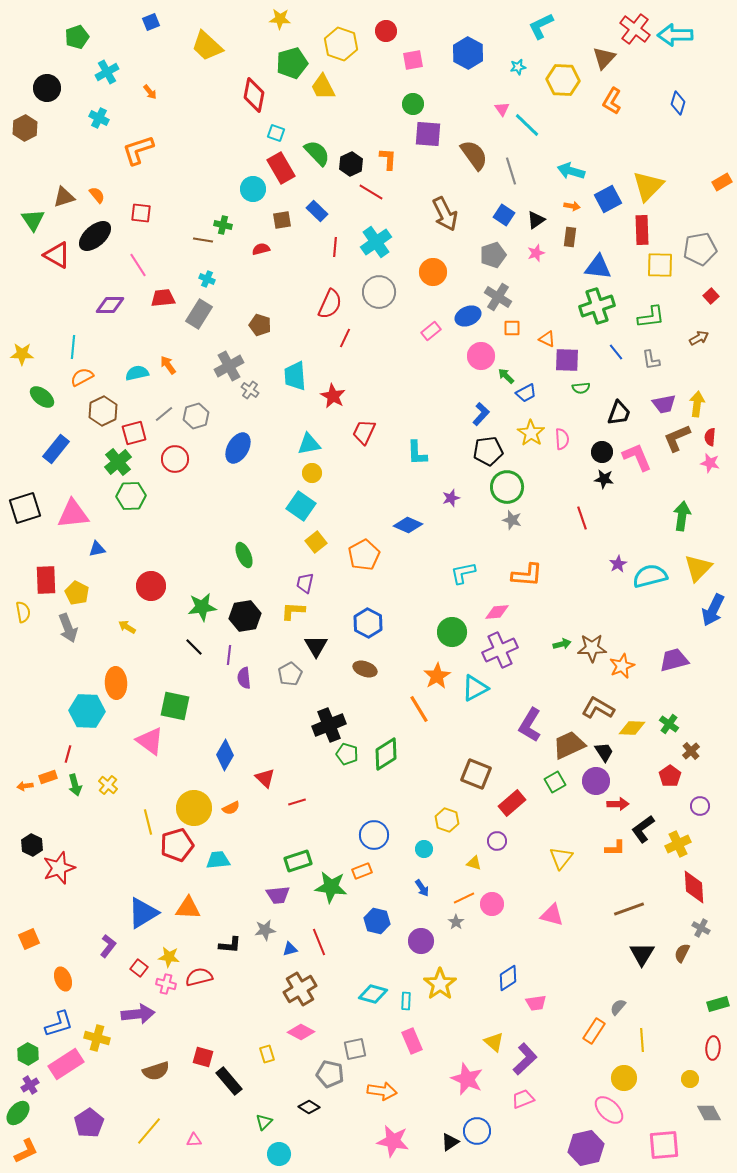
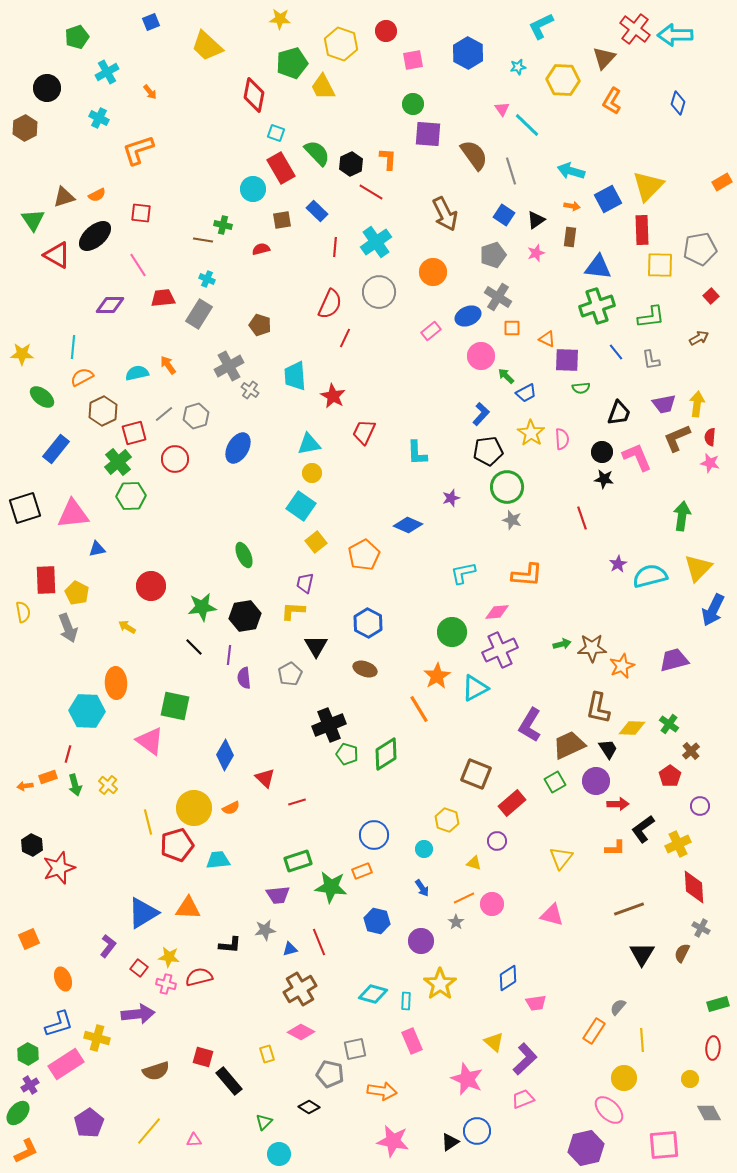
orange semicircle at (97, 195): rotated 102 degrees clockwise
brown L-shape at (598, 708): rotated 108 degrees counterclockwise
black trapezoid at (604, 752): moved 4 px right, 3 px up
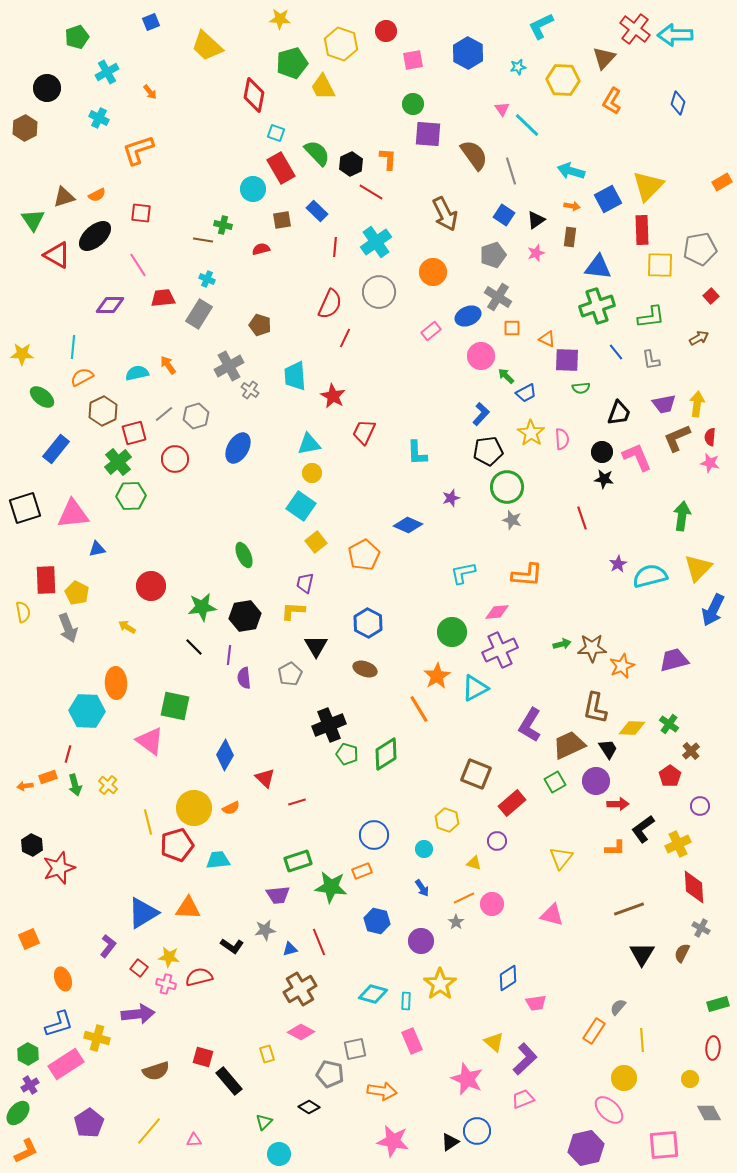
brown L-shape at (598, 708): moved 3 px left
black L-shape at (230, 945): moved 2 px right, 1 px down; rotated 30 degrees clockwise
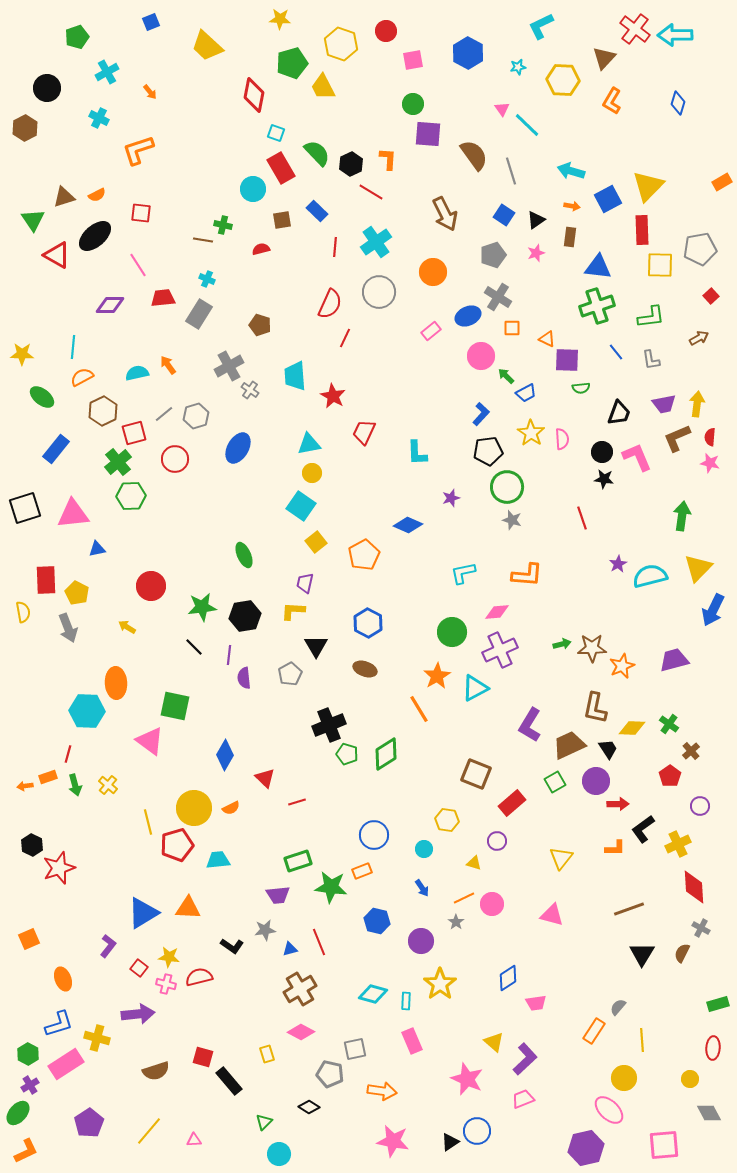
yellow hexagon at (447, 820): rotated 10 degrees counterclockwise
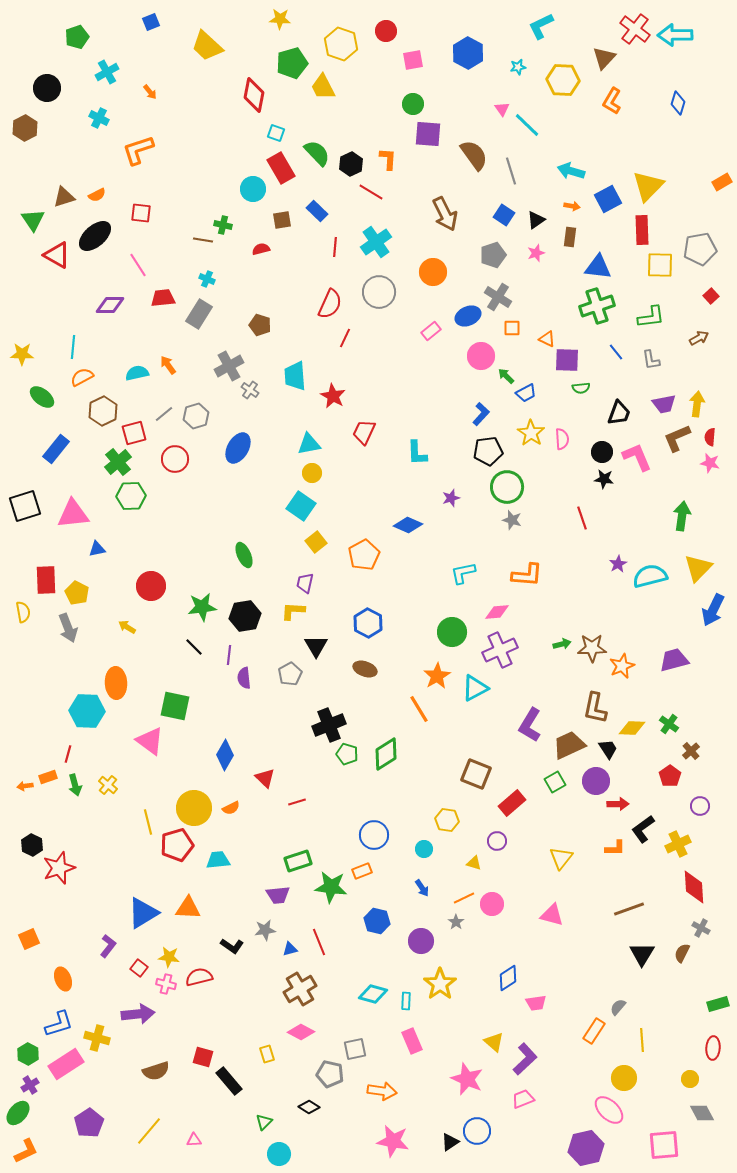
black square at (25, 508): moved 2 px up
gray diamond at (709, 1113): moved 7 px left
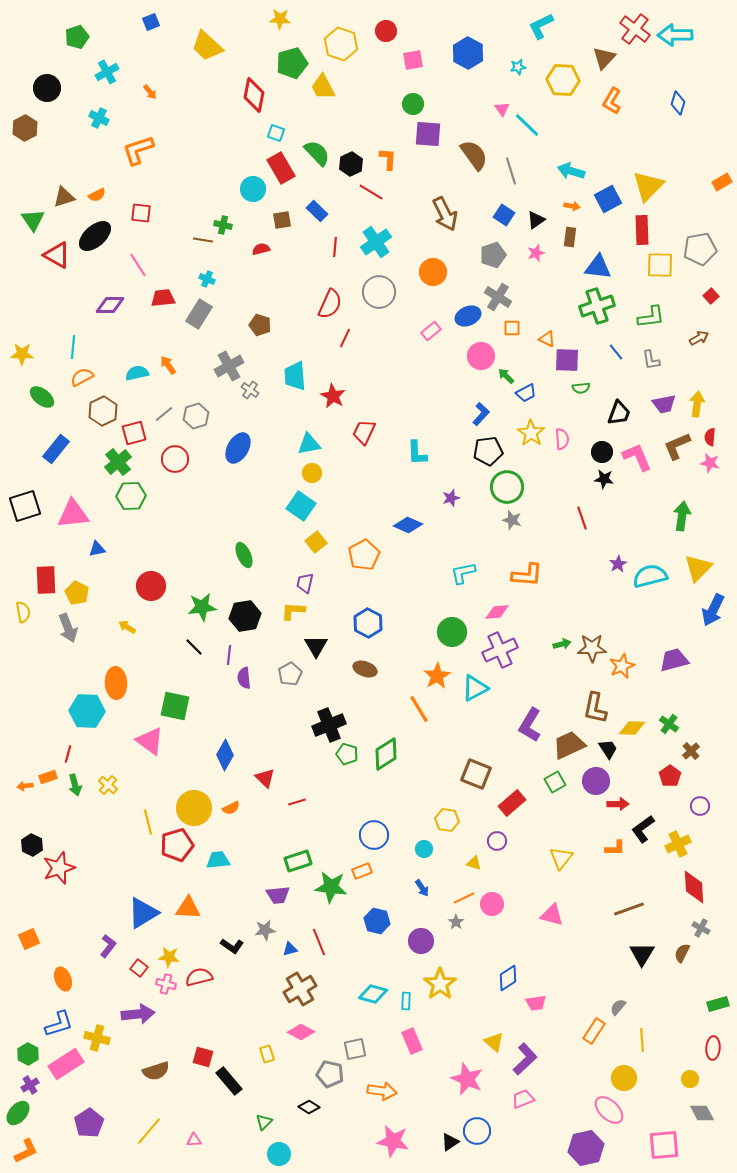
brown L-shape at (677, 438): moved 8 px down
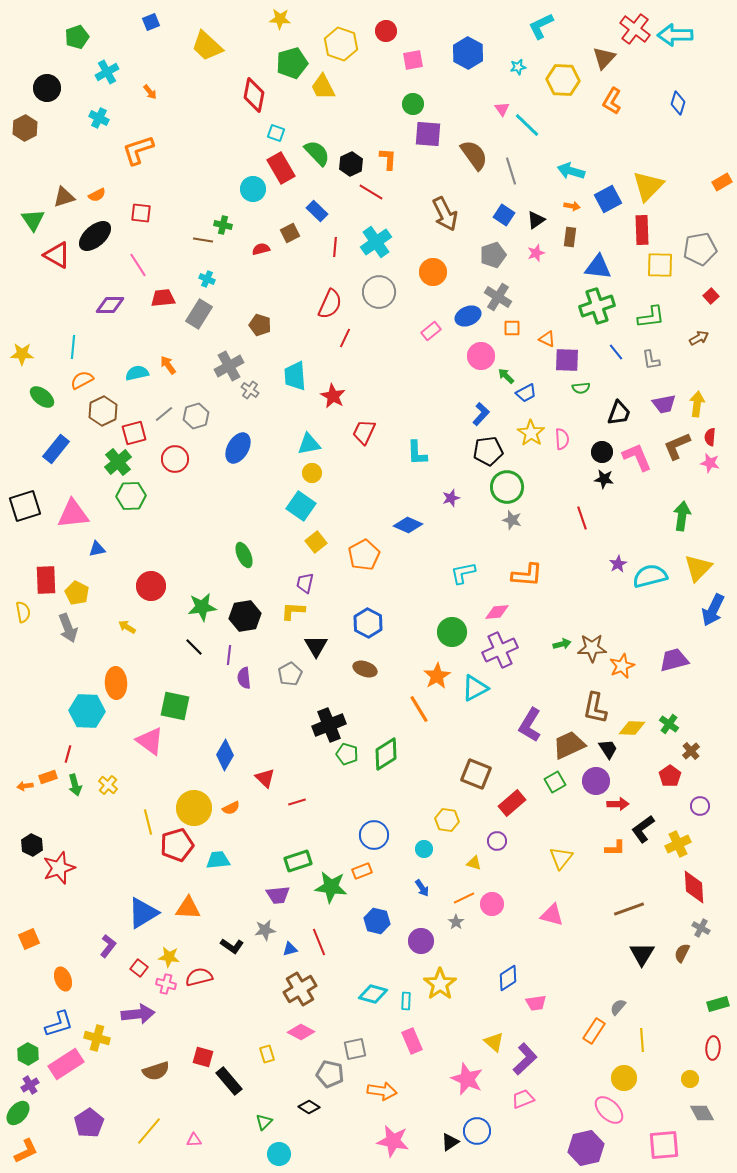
brown square at (282, 220): moved 8 px right, 13 px down; rotated 18 degrees counterclockwise
orange semicircle at (82, 377): moved 3 px down
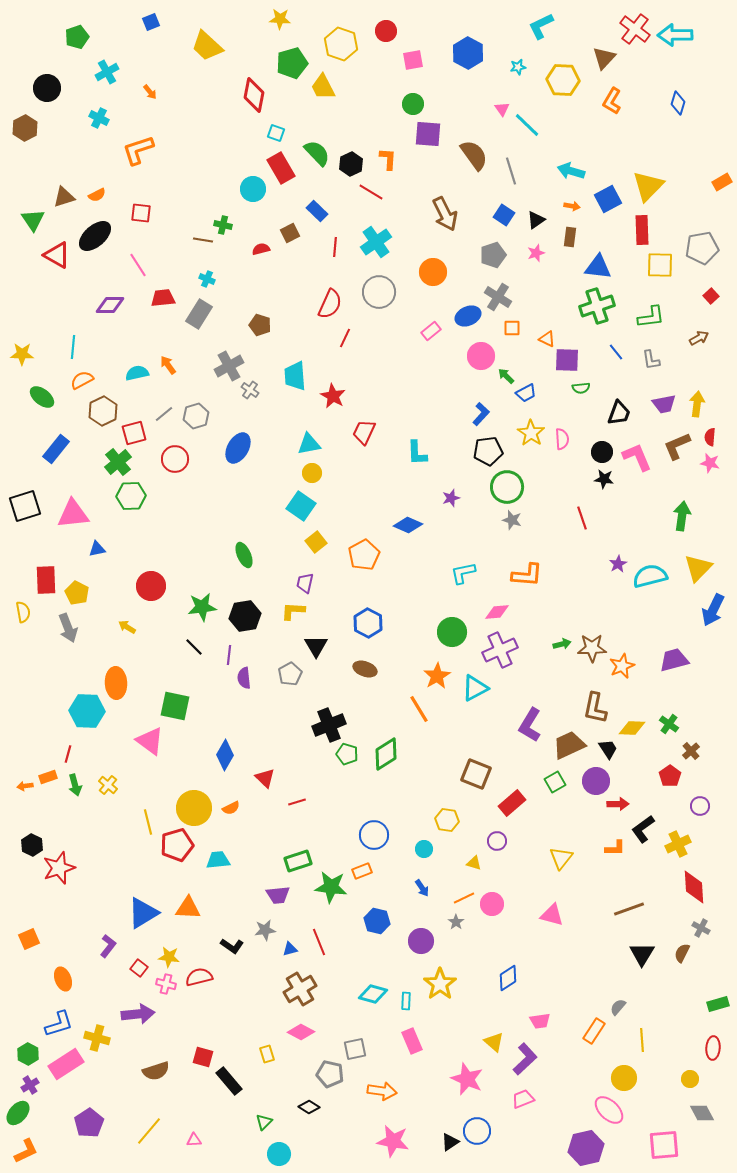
gray pentagon at (700, 249): moved 2 px right, 1 px up
pink trapezoid at (536, 1003): moved 4 px right, 18 px down
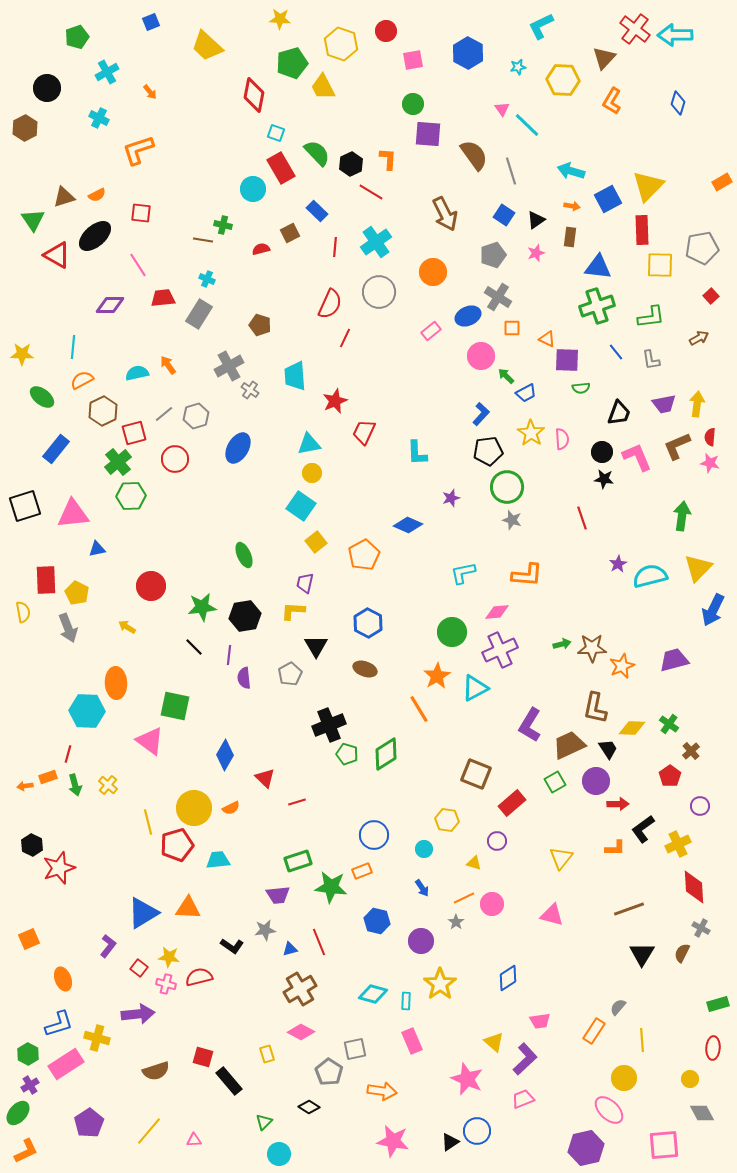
red star at (333, 396): moved 2 px right, 5 px down; rotated 20 degrees clockwise
gray pentagon at (330, 1074): moved 1 px left, 2 px up; rotated 20 degrees clockwise
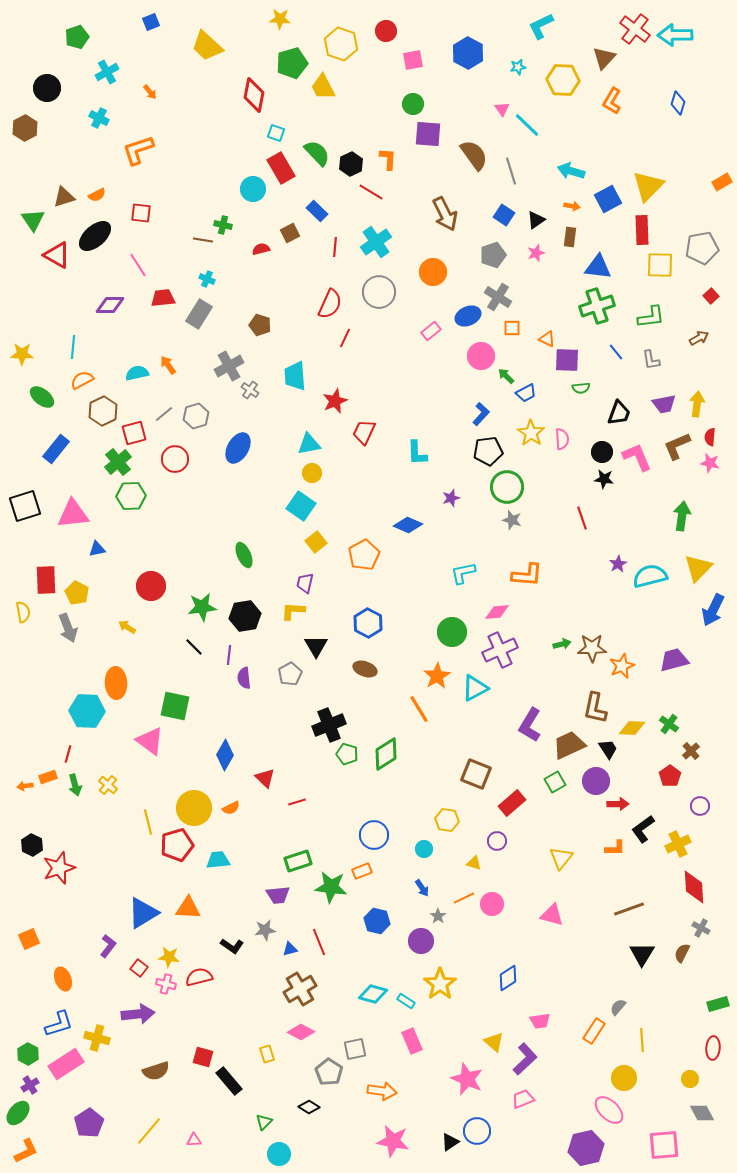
gray star at (456, 922): moved 18 px left, 6 px up
cyan rectangle at (406, 1001): rotated 60 degrees counterclockwise
